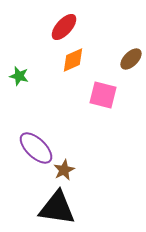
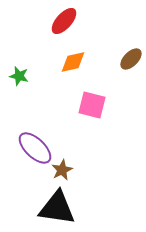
red ellipse: moved 6 px up
orange diamond: moved 2 px down; rotated 12 degrees clockwise
pink square: moved 11 px left, 10 px down
purple ellipse: moved 1 px left
brown star: moved 2 px left
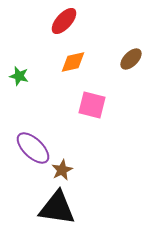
purple ellipse: moved 2 px left
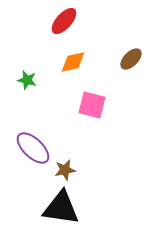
green star: moved 8 px right, 4 px down
brown star: moved 3 px right; rotated 15 degrees clockwise
black triangle: moved 4 px right
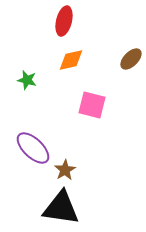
red ellipse: rotated 28 degrees counterclockwise
orange diamond: moved 2 px left, 2 px up
brown star: rotated 20 degrees counterclockwise
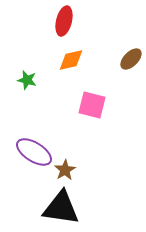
purple ellipse: moved 1 px right, 4 px down; rotated 12 degrees counterclockwise
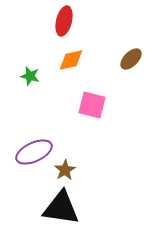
green star: moved 3 px right, 4 px up
purple ellipse: rotated 57 degrees counterclockwise
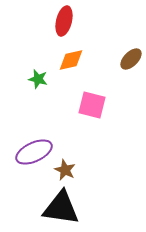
green star: moved 8 px right, 3 px down
brown star: rotated 15 degrees counterclockwise
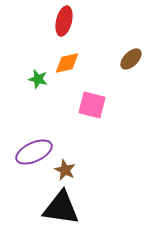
orange diamond: moved 4 px left, 3 px down
